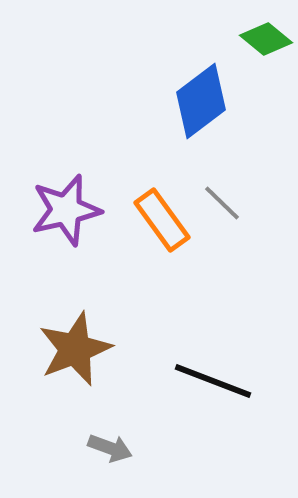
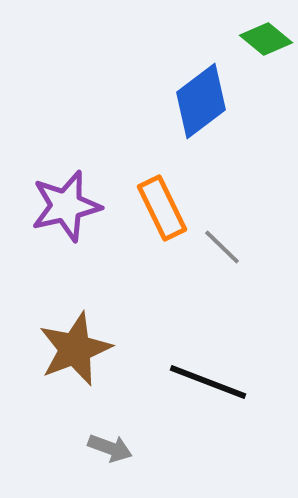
gray line: moved 44 px down
purple star: moved 4 px up
orange rectangle: moved 12 px up; rotated 10 degrees clockwise
black line: moved 5 px left, 1 px down
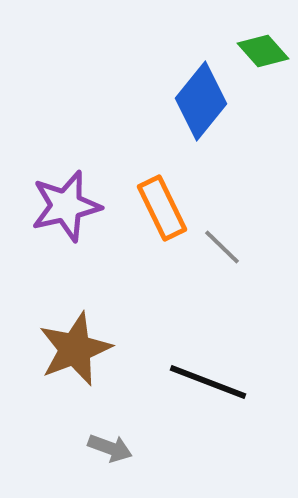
green diamond: moved 3 px left, 12 px down; rotated 9 degrees clockwise
blue diamond: rotated 14 degrees counterclockwise
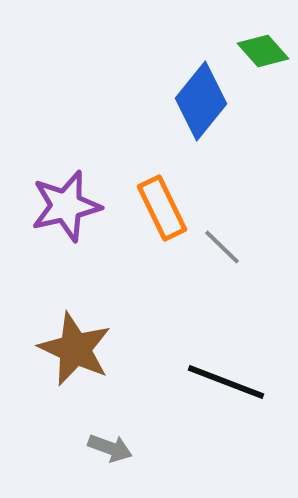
brown star: rotated 26 degrees counterclockwise
black line: moved 18 px right
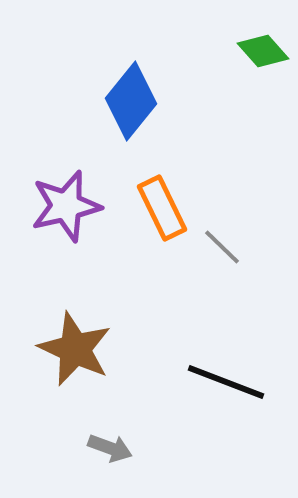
blue diamond: moved 70 px left
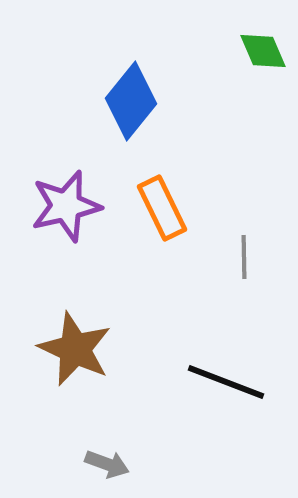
green diamond: rotated 18 degrees clockwise
gray line: moved 22 px right, 10 px down; rotated 45 degrees clockwise
gray arrow: moved 3 px left, 16 px down
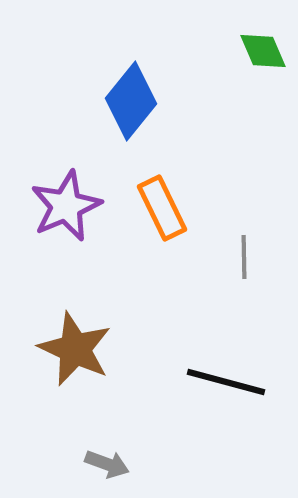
purple star: rotated 10 degrees counterclockwise
black line: rotated 6 degrees counterclockwise
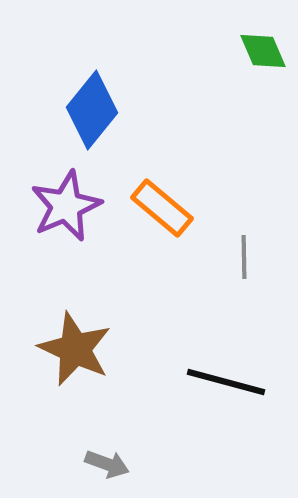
blue diamond: moved 39 px left, 9 px down
orange rectangle: rotated 24 degrees counterclockwise
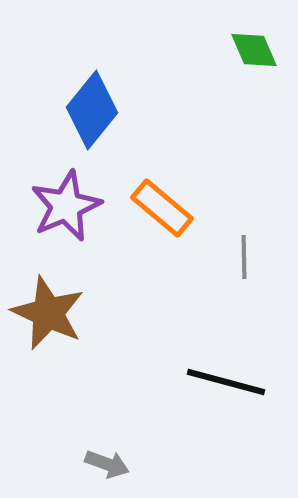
green diamond: moved 9 px left, 1 px up
brown star: moved 27 px left, 36 px up
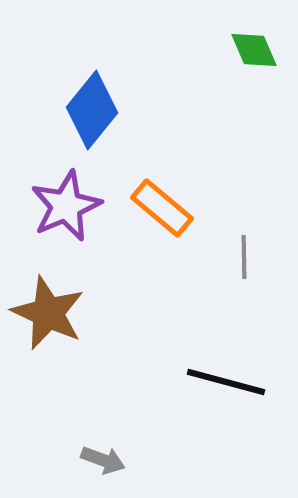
gray arrow: moved 4 px left, 4 px up
